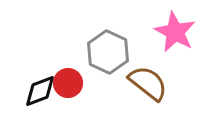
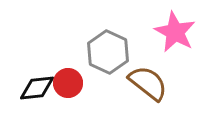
black diamond: moved 3 px left, 3 px up; rotated 15 degrees clockwise
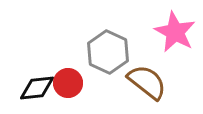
brown semicircle: moved 1 px left, 1 px up
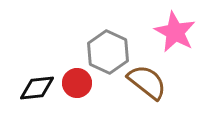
red circle: moved 9 px right
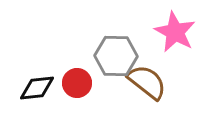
gray hexagon: moved 8 px right, 4 px down; rotated 24 degrees counterclockwise
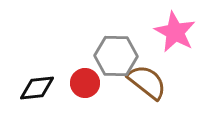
red circle: moved 8 px right
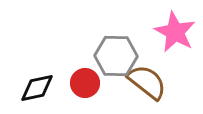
black diamond: rotated 6 degrees counterclockwise
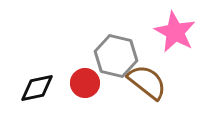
gray hexagon: rotated 12 degrees clockwise
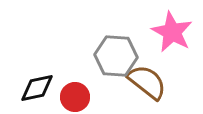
pink star: moved 3 px left
gray hexagon: rotated 9 degrees counterclockwise
red circle: moved 10 px left, 14 px down
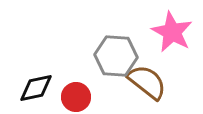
black diamond: moved 1 px left
red circle: moved 1 px right
